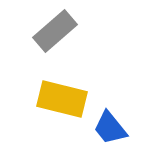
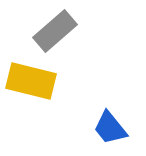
yellow rectangle: moved 31 px left, 18 px up
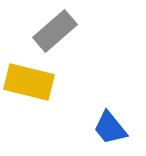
yellow rectangle: moved 2 px left, 1 px down
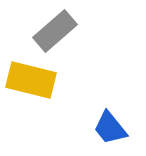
yellow rectangle: moved 2 px right, 2 px up
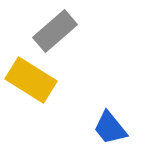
yellow rectangle: rotated 18 degrees clockwise
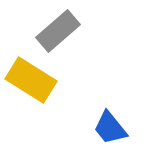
gray rectangle: moved 3 px right
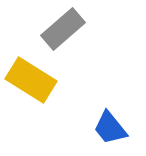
gray rectangle: moved 5 px right, 2 px up
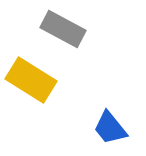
gray rectangle: rotated 69 degrees clockwise
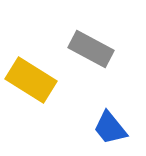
gray rectangle: moved 28 px right, 20 px down
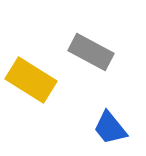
gray rectangle: moved 3 px down
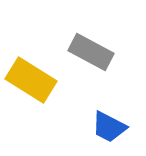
blue trapezoid: moved 1 px left, 1 px up; rotated 24 degrees counterclockwise
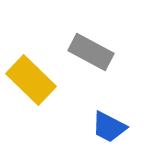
yellow rectangle: rotated 12 degrees clockwise
